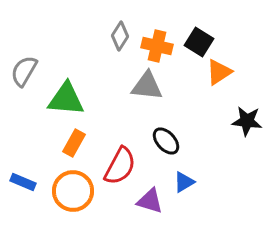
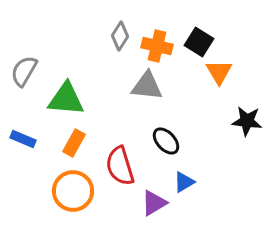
orange triangle: rotated 28 degrees counterclockwise
red semicircle: rotated 135 degrees clockwise
blue rectangle: moved 43 px up
purple triangle: moved 4 px right, 2 px down; rotated 48 degrees counterclockwise
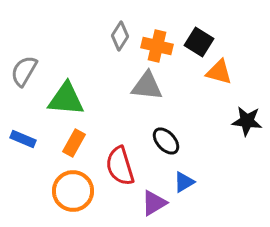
orange triangle: rotated 44 degrees counterclockwise
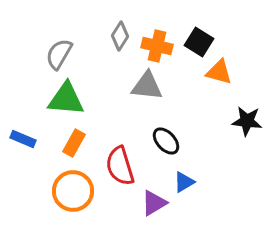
gray semicircle: moved 35 px right, 17 px up
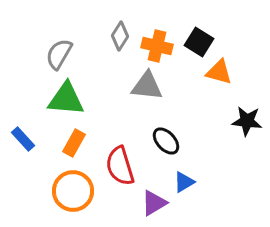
blue rectangle: rotated 25 degrees clockwise
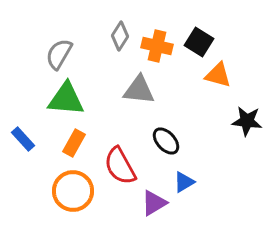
orange triangle: moved 1 px left, 3 px down
gray triangle: moved 8 px left, 4 px down
red semicircle: rotated 12 degrees counterclockwise
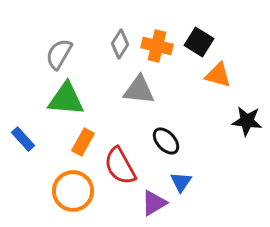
gray diamond: moved 8 px down
orange rectangle: moved 9 px right, 1 px up
blue triangle: moved 3 px left; rotated 25 degrees counterclockwise
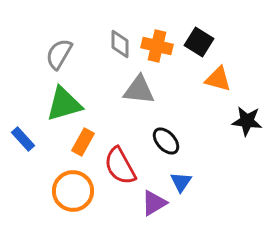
gray diamond: rotated 32 degrees counterclockwise
orange triangle: moved 4 px down
green triangle: moved 2 px left, 5 px down; rotated 21 degrees counterclockwise
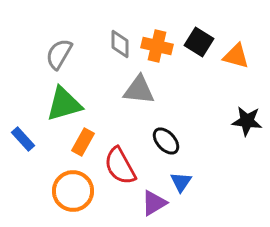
orange triangle: moved 18 px right, 23 px up
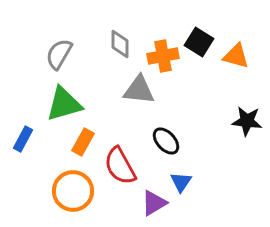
orange cross: moved 6 px right, 10 px down; rotated 24 degrees counterclockwise
blue rectangle: rotated 70 degrees clockwise
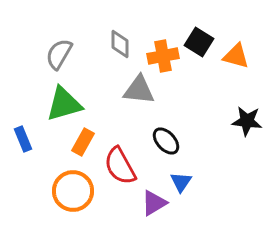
blue rectangle: rotated 50 degrees counterclockwise
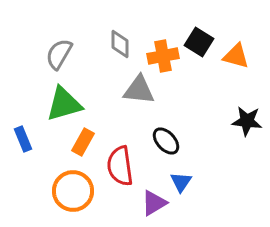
red semicircle: rotated 21 degrees clockwise
